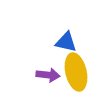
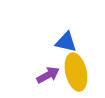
purple arrow: rotated 35 degrees counterclockwise
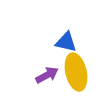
purple arrow: moved 1 px left
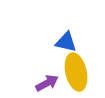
purple arrow: moved 8 px down
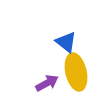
blue triangle: rotated 25 degrees clockwise
